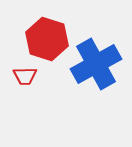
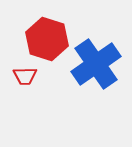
blue cross: rotated 6 degrees counterclockwise
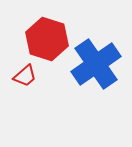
red trapezoid: rotated 40 degrees counterclockwise
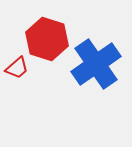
red trapezoid: moved 8 px left, 8 px up
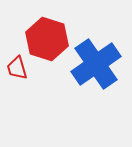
red trapezoid: rotated 115 degrees clockwise
